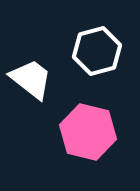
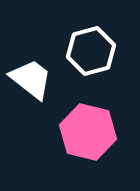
white hexagon: moved 6 px left
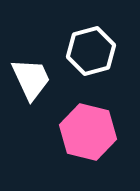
white trapezoid: rotated 27 degrees clockwise
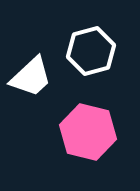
white trapezoid: moved 2 px up; rotated 72 degrees clockwise
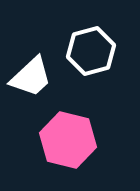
pink hexagon: moved 20 px left, 8 px down
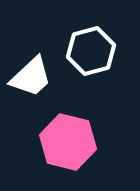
pink hexagon: moved 2 px down
